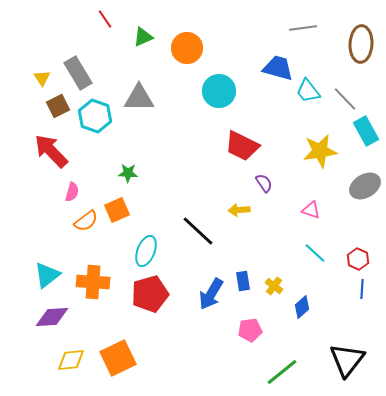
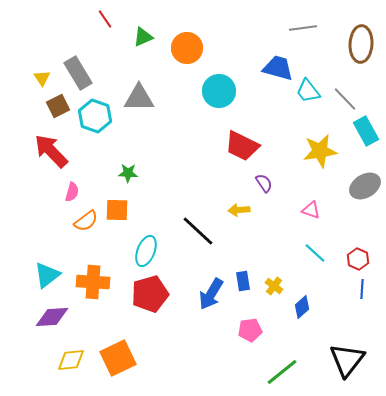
orange square at (117, 210): rotated 25 degrees clockwise
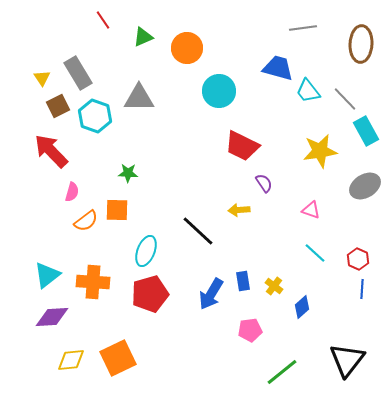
red line at (105, 19): moved 2 px left, 1 px down
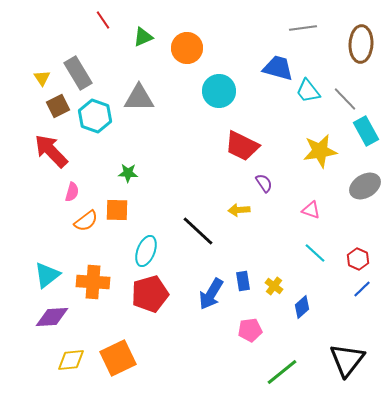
blue line at (362, 289): rotated 42 degrees clockwise
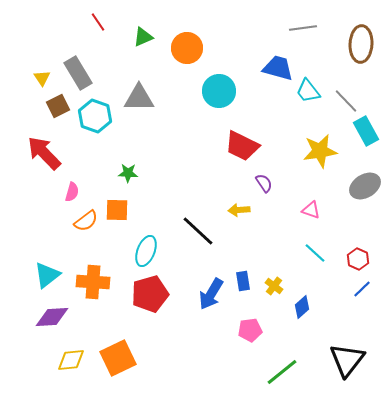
red line at (103, 20): moved 5 px left, 2 px down
gray line at (345, 99): moved 1 px right, 2 px down
red arrow at (51, 151): moved 7 px left, 2 px down
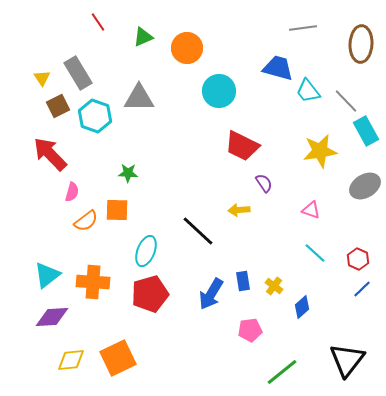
red arrow at (44, 153): moved 6 px right, 1 px down
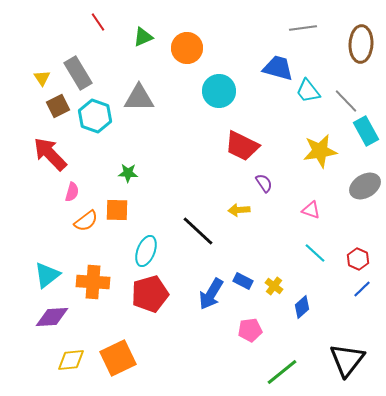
blue rectangle at (243, 281): rotated 54 degrees counterclockwise
